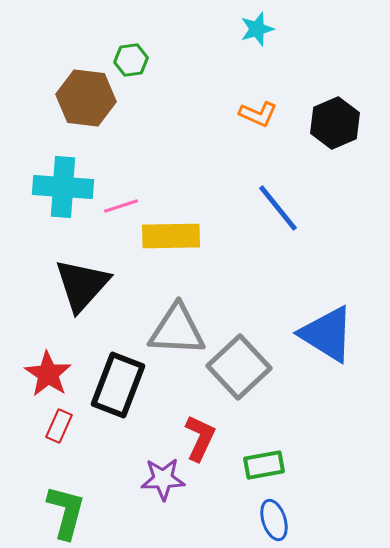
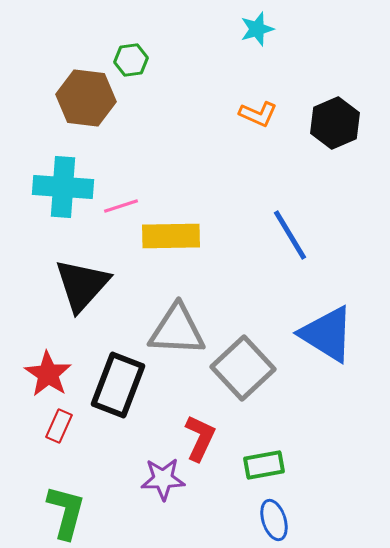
blue line: moved 12 px right, 27 px down; rotated 8 degrees clockwise
gray square: moved 4 px right, 1 px down
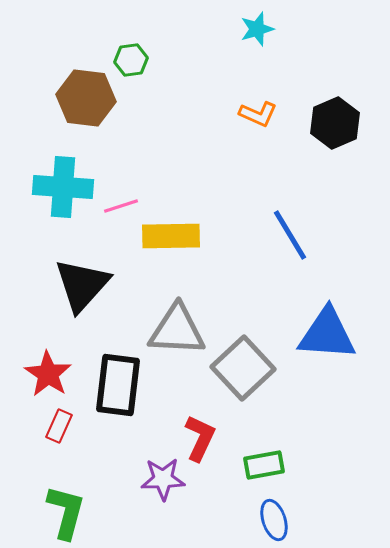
blue triangle: rotated 28 degrees counterclockwise
black rectangle: rotated 14 degrees counterclockwise
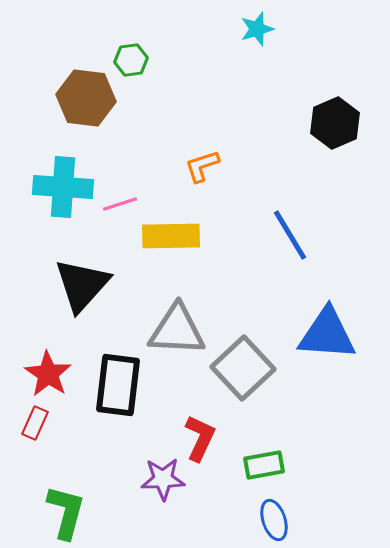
orange L-shape: moved 56 px left, 52 px down; rotated 138 degrees clockwise
pink line: moved 1 px left, 2 px up
red rectangle: moved 24 px left, 3 px up
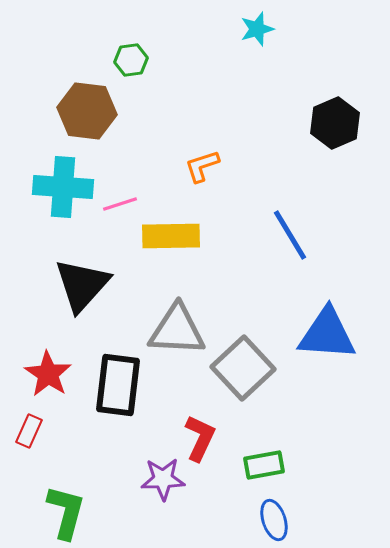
brown hexagon: moved 1 px right, 13 px down
red rectangle: moved 6 px left, 8 px down
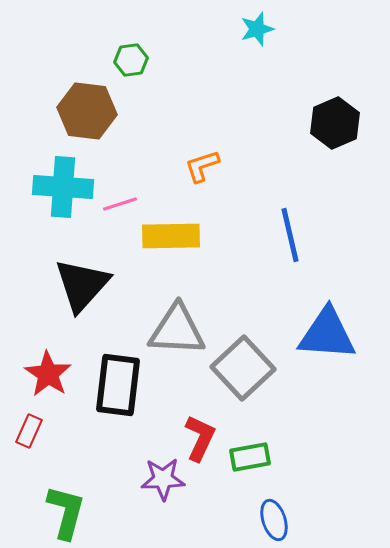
blue line: rotated 18 degrees clockwise
green rectangle: moved 14 px left, 8 px up
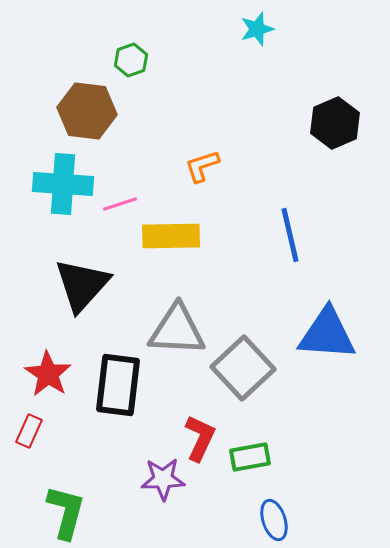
green hexagon: rotated 12 degrees counterclockwise
cyan cross: moved 3 px up
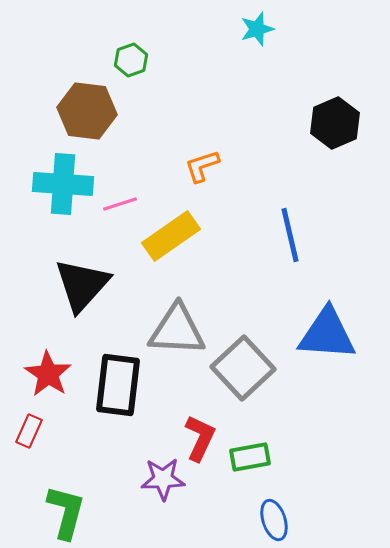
yellow rectangle: rotated 34 degrees counterclockwise
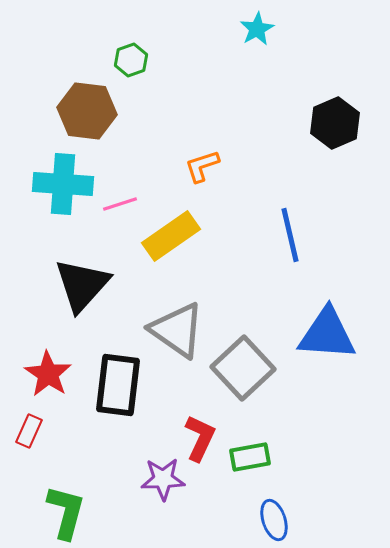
cyan star: rotated 12 degrees counterclockwise
gray triangle: rotated 32 degrees clockwise
